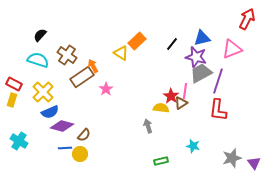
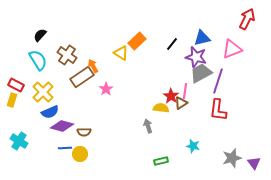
cyan semicircle: rotated 40 degrees clockwise
red rectangle: moved 2 px right, 1 px down
brown semicircle: moved 3 px up; rotated 48 degrees clockwise
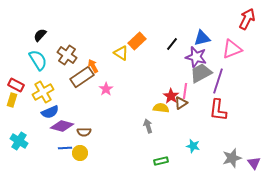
yellow cross: rotated 15 degrees clockwise
yellow circle: moved 1 px up
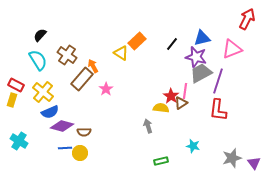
brown rectangle: moved 2 px down; rotated 15 degrees counterclockwise
yellow cross: rotated 20 degrees counterclockwise
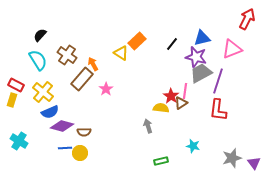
orange arrow: moved 2 px up
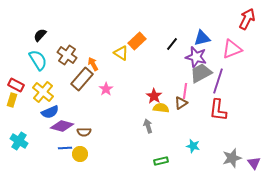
red star: moved 17 px left
yellow circle: moved 1 px down
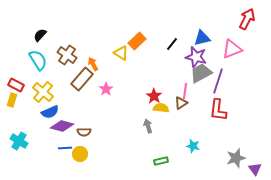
gray star: moved 4 px right
purple triangle: moved 1 px right, 6 px down
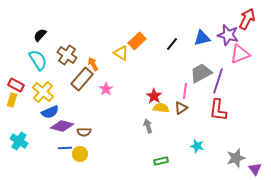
pink triangle: moved 8 px right, 5 px down
purple star: moved 32 px right, 22 px up
brown triangle: moved 5 px down
cyan star: moved 4 px right
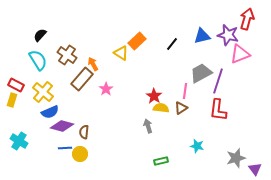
red arrow: rotated 10 degrees counterclockwise
blue triangle: moved 2 px up
brown semicircle: rotated 96 degrees clockwise
